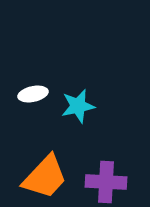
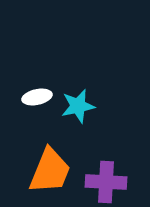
white ellipse: moved 4 px right, 3 px down
orange trapezoid: moved 5 px right, 6 px up; rotated 21 degrees counterclockwise
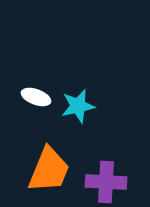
white ellipse: moved 1 px left; rotated 32 degrees clockwise
orange trapezoid: moved 1 px left, 1 px up
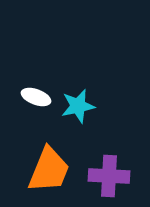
purple cross: moved 3 px right, 6 px up
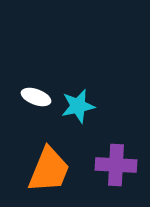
purple cross: moved 7 px right, 11 px up
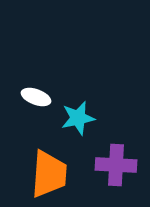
cyan star: moved 12 px down
orange trapezoid: moved 4 px down; rotated 18 degrees counterclockwise
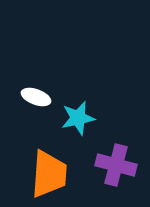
purple cross: rotated 12 degrees clockwise
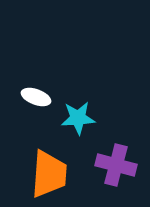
cyan star: rotated 8 degrees clockwise
